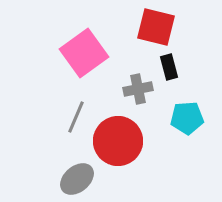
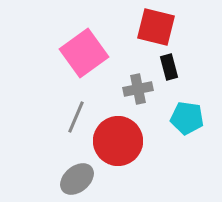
cyan pentagon: rotated 12 degrees clockwise
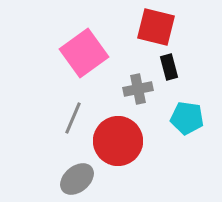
gray line: moved 3 px left, 1 px down
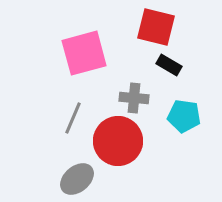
pink square: rotated 21 degrees clockwise
black rectangle: moved 2 px up; rotated 45 degrees counterclockwise
gray cross: moved 4 px left, 9 px down; rotated 16 degrees clockwise
cyan pentagon: moved 3 px left, 2 px up
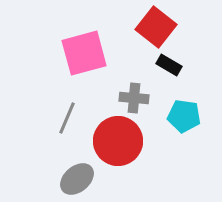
red square: rotated 24 degrees clockwise
gray line: moved 6 px left
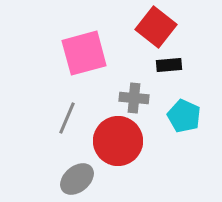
black rectangle: rotated 35 degrees counterclockwise
cyan pentagon: rotated 16 degrees clockwise
